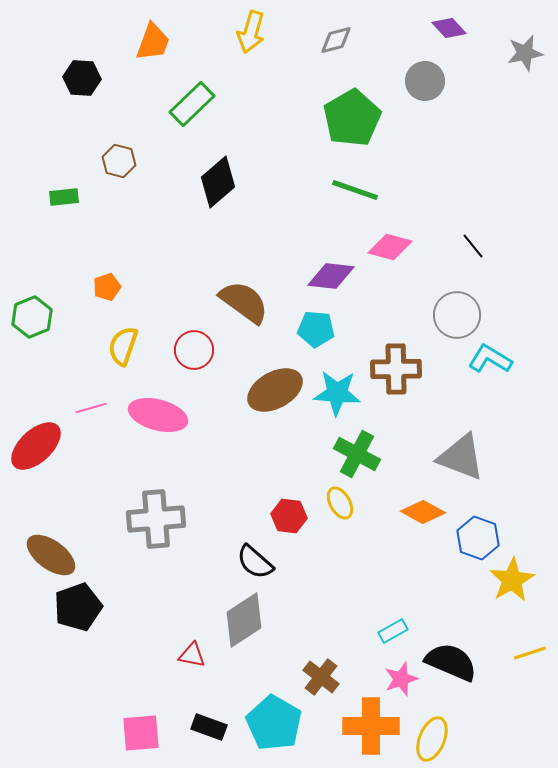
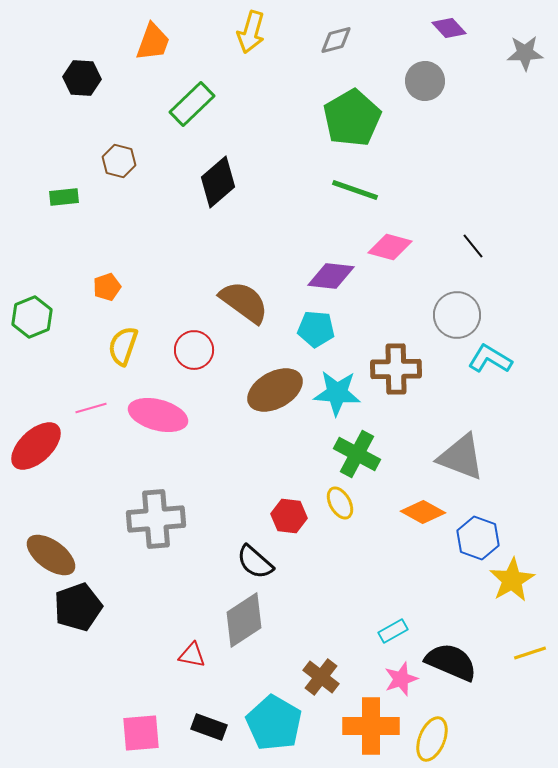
gray star at (525, 53): rotated 9 degrees clockwise
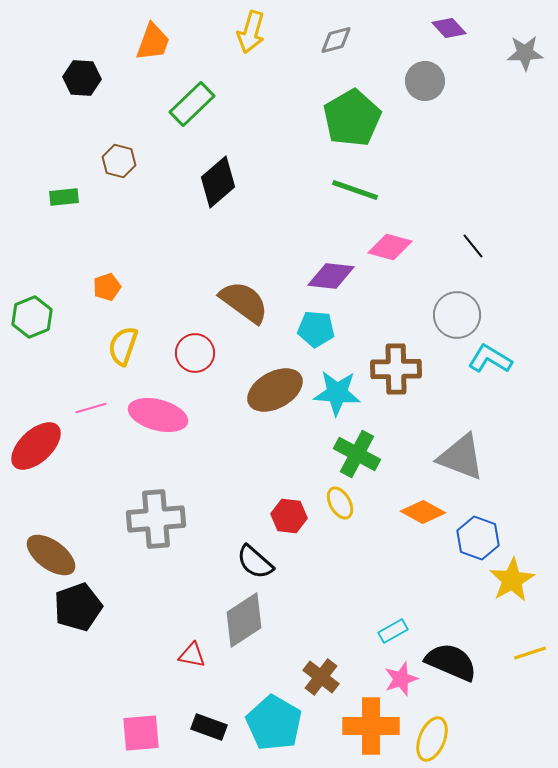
red circle at (194, 350): moved 1 px right, 3 px down
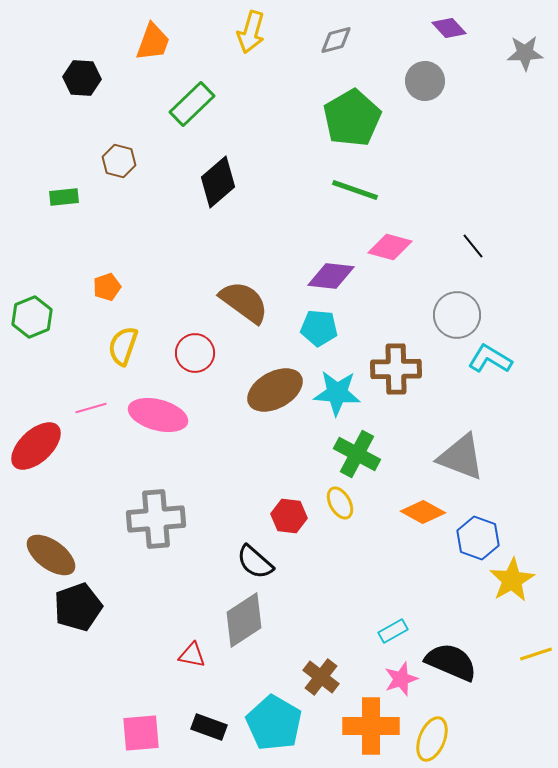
cyan pentagon at (316, 329): moved 3 px right, 1 px up
yellow line at (530, 653): moved 6 px right, 1 px down
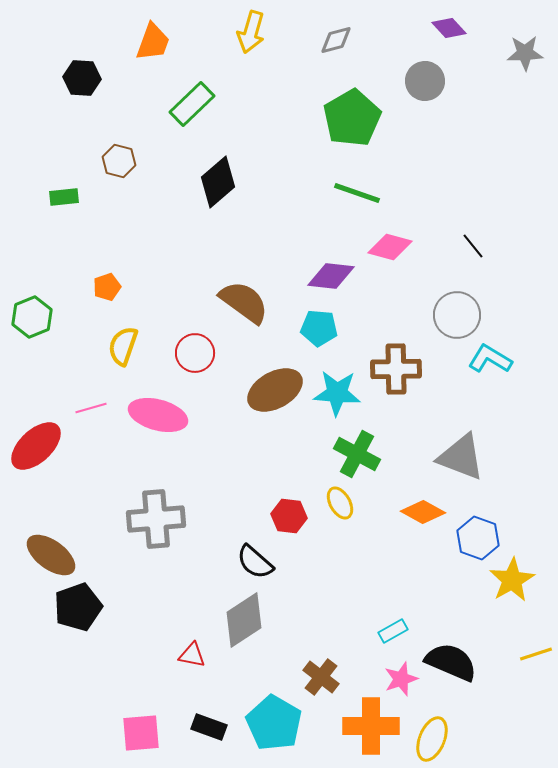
green line at (355, 190): moved 2 px right, 3 px down
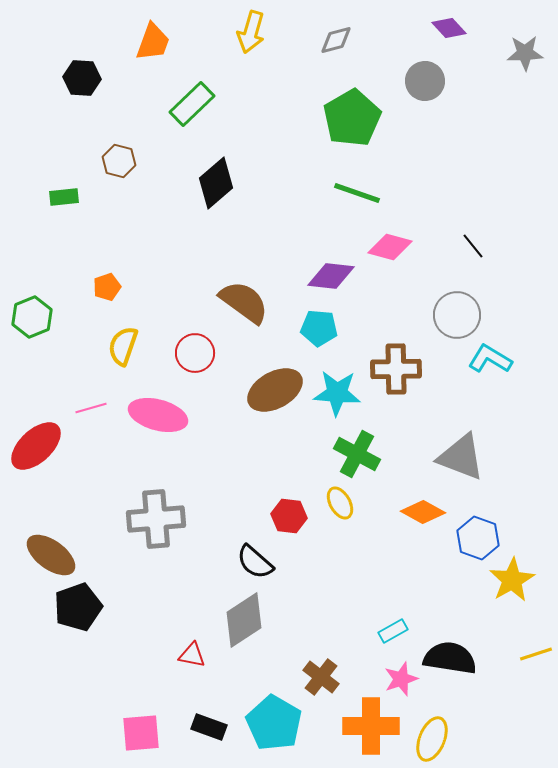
black diamond at (218, 182): moved 2 px left, 1 px down
black semicircle at (451, 662): moved 1 px left, 4 px up; rotated 14 degrees counterclockwise
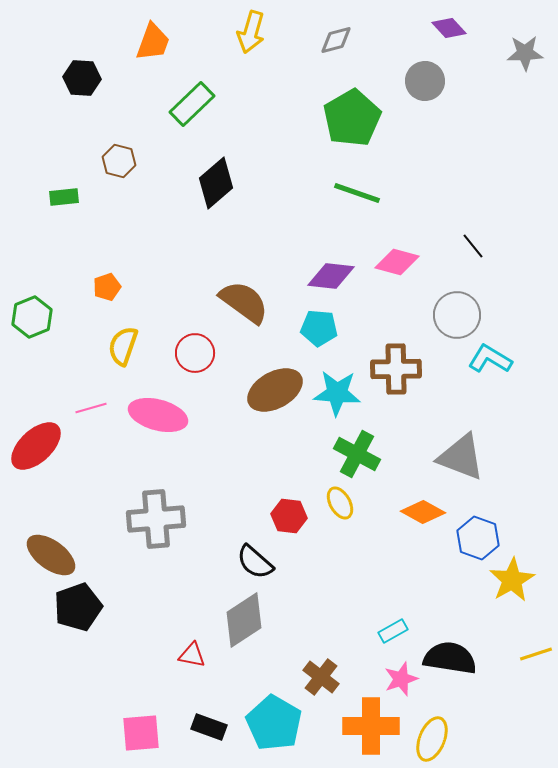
pink diamond at (390, 247): moved 7 px right, 15 px down
